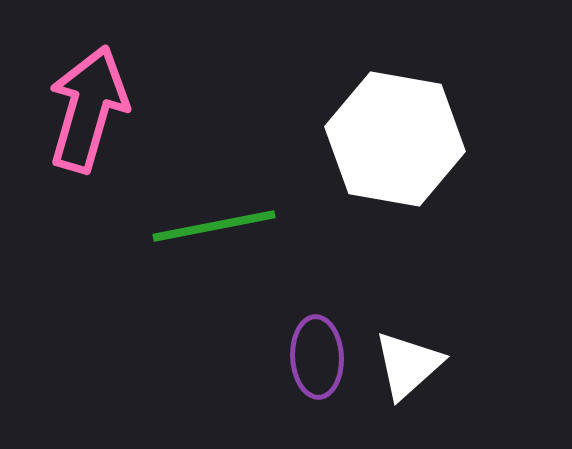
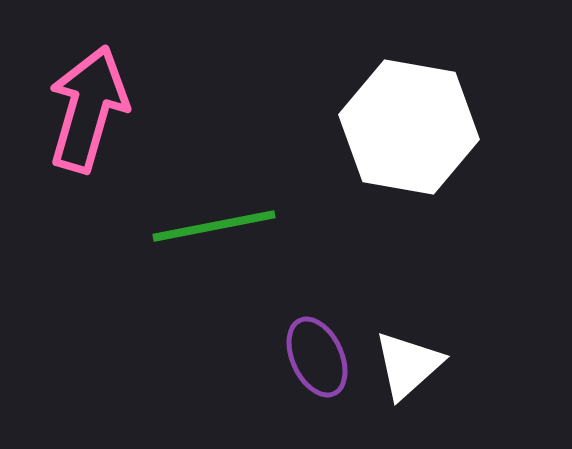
white hexagon: moved 14 px right, 12 px up
purple ellipse: rotated 22 degrees counterclockwise
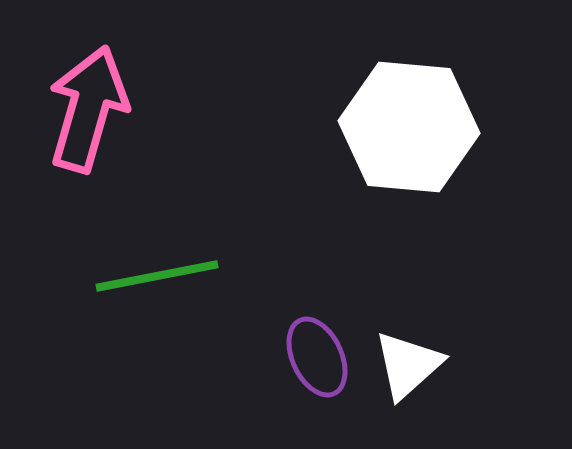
white hexagon: rotated 5 degrees counterclockwise
green line: moved 57 px left, 50 px down
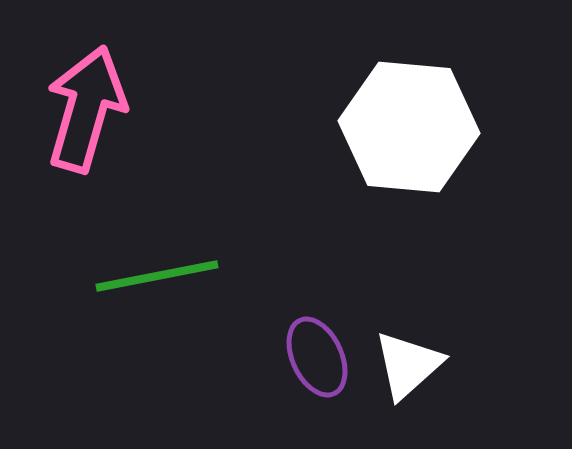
pink arrow: moved 2 px left
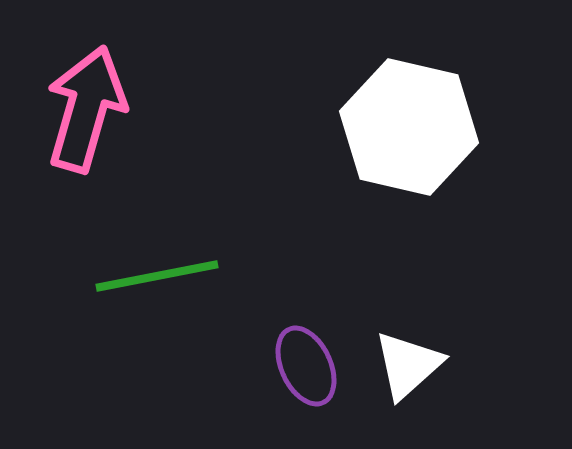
white hexagon: rotated 8 degrees clockwise
purple ellipse: moved 11 px left, 9 px down
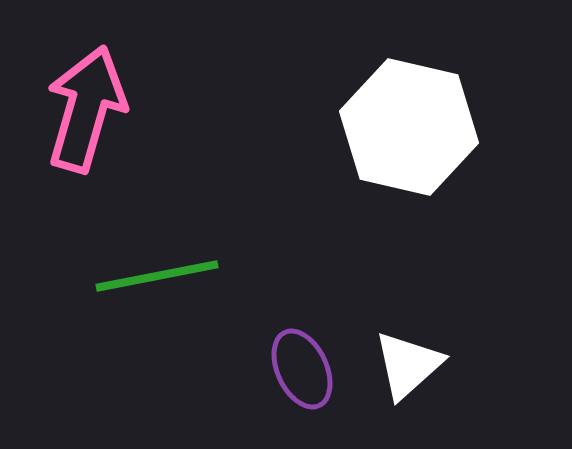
purple ellipse: moved 4 px left, 3 px down
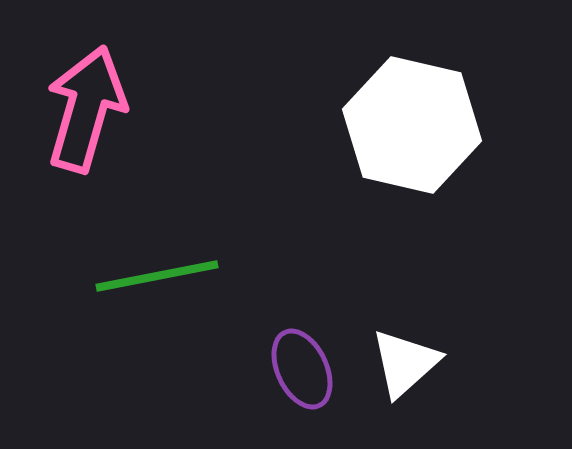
white hexagon: moved 3 px right, 2 px up
white triangle: moved 3 px left, 2 px up
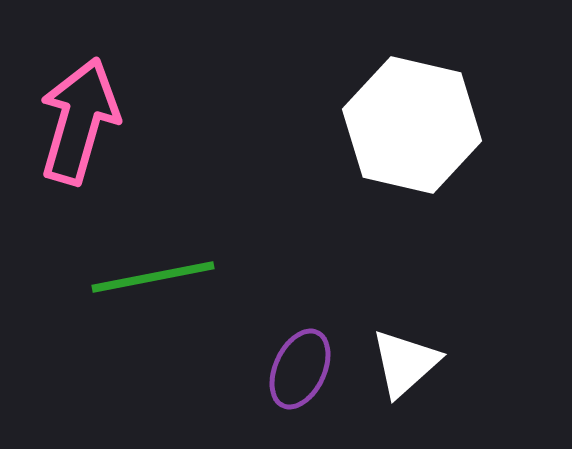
pink arrow: moved 7 px left, 12 px down
green line: moved 4 px left, 1 px down
purple ellipse: moved 2 px left; rotated 50 degrees clockwise
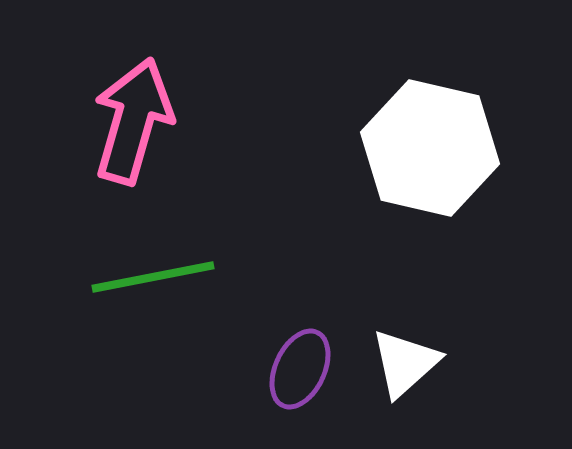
pink arrow: moved 54 px right
white hexagon: moved 18 px right, 23 px down
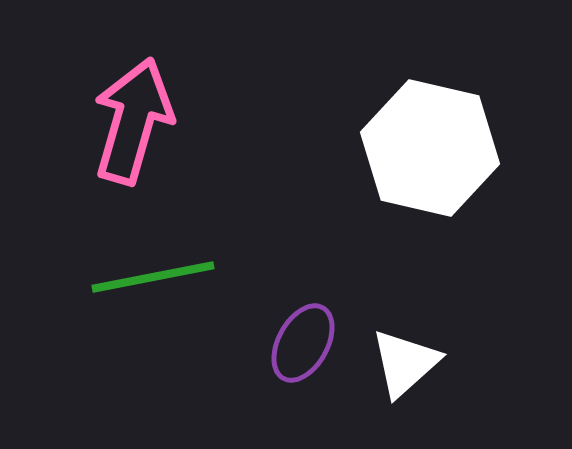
purple ellipse: moved 3 px right, 26 px up; rotated 4 degrees clockwise
